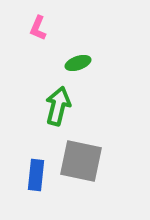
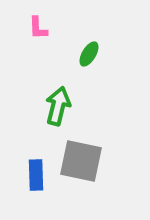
pink L-shape: rotated 25 degrees counterclockwise
green ellipse: moved 11 px right, 9 px up; rotated 40 degrees counterclockwise
blue rectangle: rotated 8 degrees counterclockwise
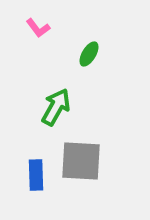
pink L-shape: rotated 35 degrees counterclockwise
green arrow: moved 2 px left, 1 px down; rotated 15 degrees clockwise
gray square: rotated 9 degrees counterclockwise
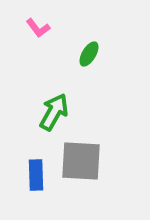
green arrow: moved 2 px left, 5 px down
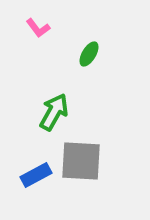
blue rectangle: rotated 64 degrees clockwise
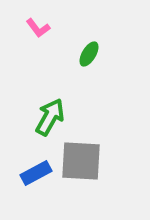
green arrow: moved 4 px left, 5 px down
blue rectangle: moved 2 px up
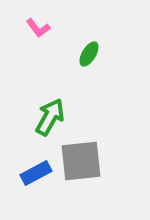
gray square: rotated 9 degrees counterclockwise
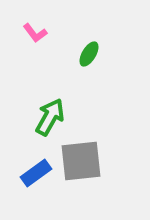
pink L-shape: moved 3 px left, 5 px down
blue rectangle: rotated 8 degrees counterclockwise
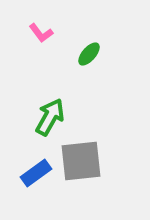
pink L-shape: moved 6 px right
green ellipse: rotated 10 degrees clockwise
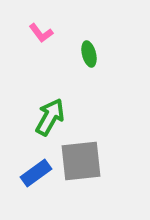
green ellipse: rotated 55 degrees counterclockwise
